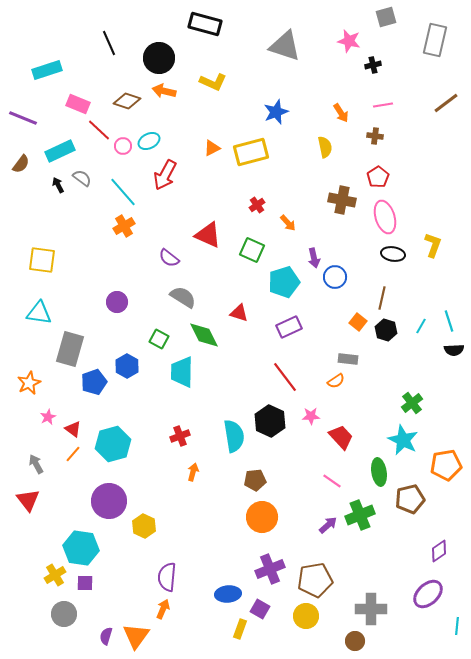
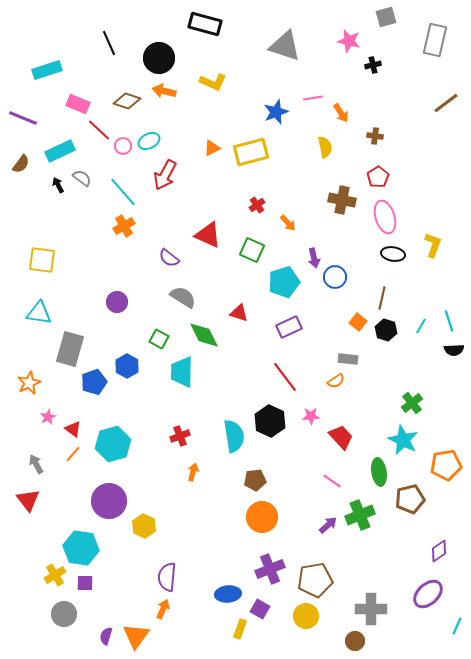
pink line at (383, 105): moved 70 px left, 7 px up
cyan line at (457, 626): rotated 18 degrees clockwise
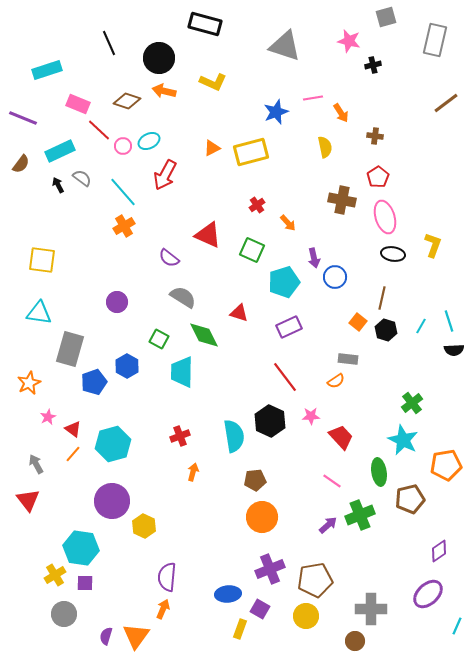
purple circle at (109, 501): moved 3 px right
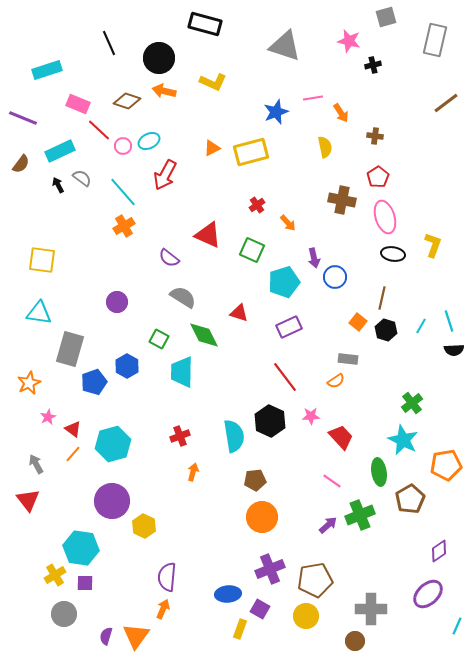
brown pentagon at (410, 499): rotated 16 degrees counterclockwise
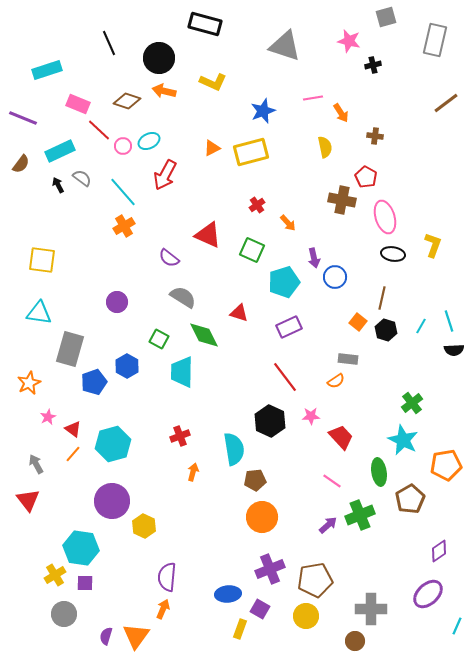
blue star at (276, 112): moved 13 px left, 1 px up
red pentagon at (378, 177): moved 12 px left; rotated 10 degrees counterclockwise
cyan semicircle at (234, 436): moved 13 px down
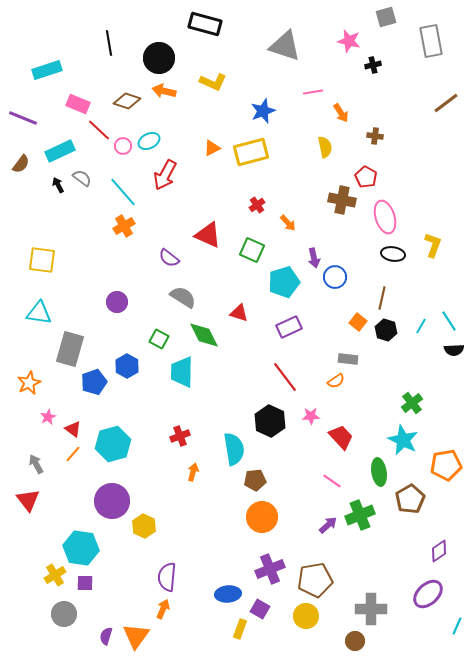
gray rectangle at (435, 40): moved 4 px left, 1 px down; rotated 24 degrees counterclockwise
black line at (109, 43): rotated 15 degrees clockwise
pink line at (313, 98): moved 6 px up
cyan line at (449, 321): rotated 15 degrees counterclockwise
